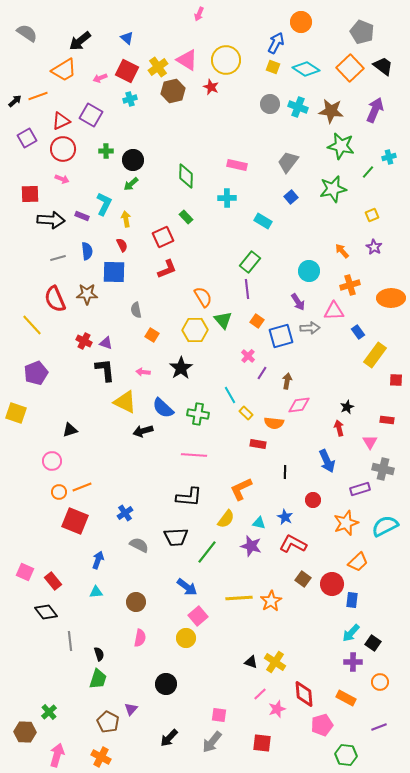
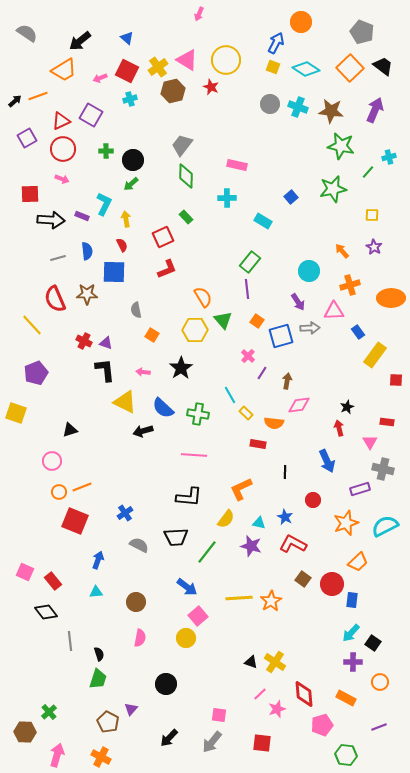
gray trapezoid at (288, 162): moved 106 px left, 17 px up
yellow square at (372, 215): rotated 24 degrees clockwise
red rectangle at (387, 420): moved 2 px down
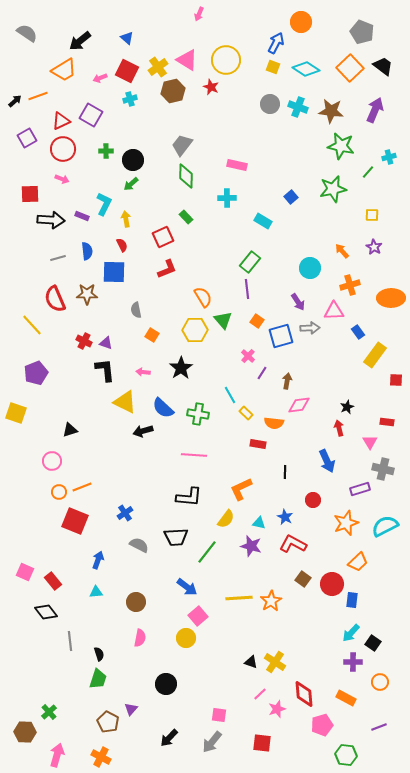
cyan circle at (309, 271): moved 1 px right, 3 px up
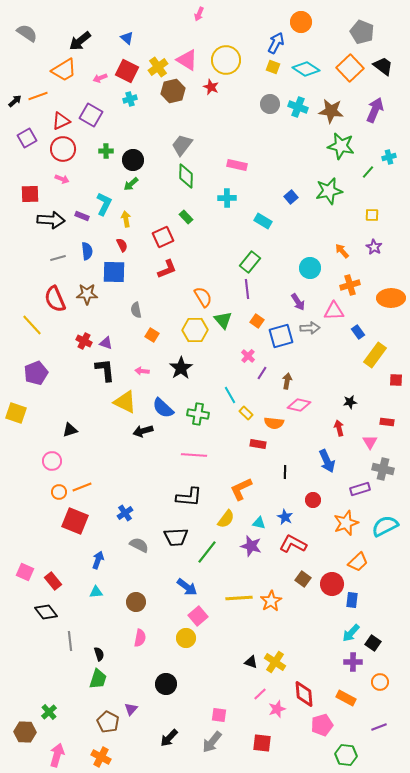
green star at (333, 189): moved 4 px left, 2 px down
pink arrow at (143, 372): moved 1 px left, 1 px up
pink diamond at (299, 405): rotated 20 degrees clockwise
black star at (347, 407): moved 3 px right, 5 px up; rotated 16 degrees clockwise
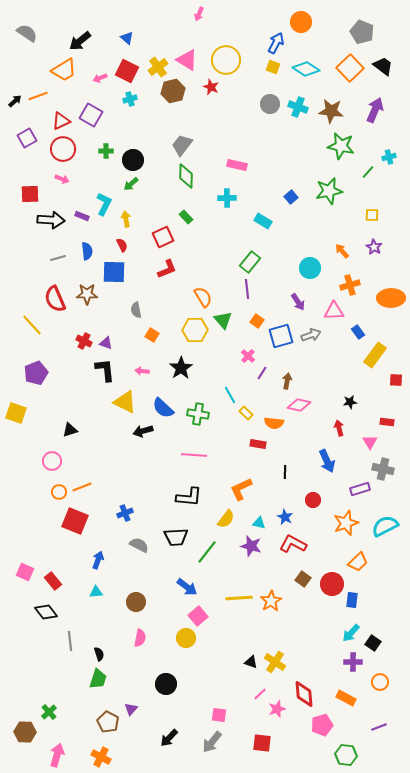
gray arrow at (310, 328): moved 1 px right, 7 px down; rotated 18 degrees counterclockwise
blue cross at (125, 513): rotated 14 degrees clockwise
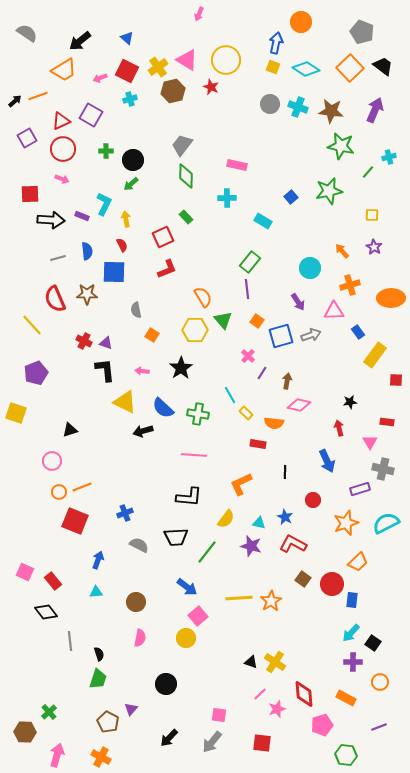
blue arrow at (276, 43): rotated 15 degrees counterclockwise
orange L-shape at (241, 489): moved 5 px up
cyan semicircle at (385, 526): moved 1 px right, 3 px up
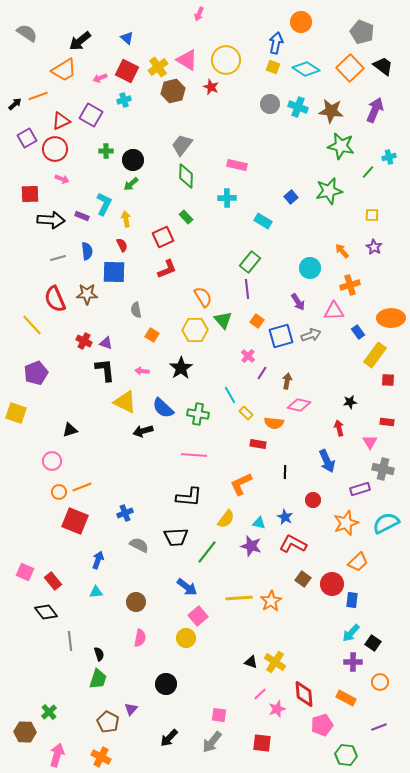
cyan cross at (130, 99): moved 6 px left, 1 px down
black arrow at (15, 101): moved 3 px down
red circle at (63, 149): moved 8 px left
orange ellipse at (391, 298): moved 20 px down
red square at (396, 380): moved 8 px left
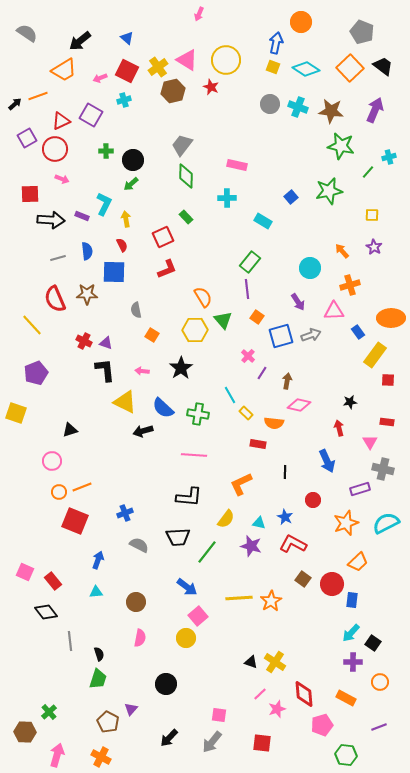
orange square at (257, 321): moved 4 px up
black trapezoid at (176, 537): moved 2 px right
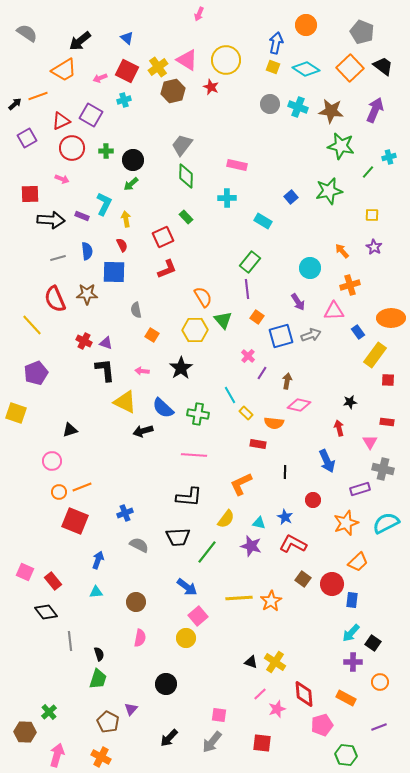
orange circle at (301, 22): moved 5 px right, 3 px down
red circle at (55, 149): moved 17 px right, 1 px up
